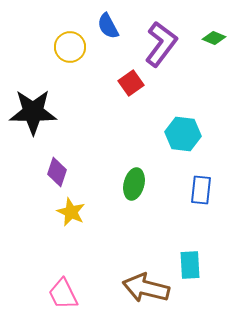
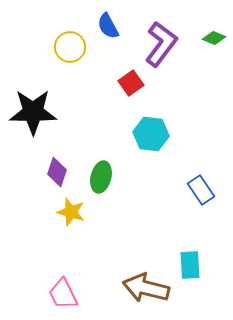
cyan hexagon: moved 32 px left
green ellipse: moved 33 px left, 7 px up
blue rectangle: rotated 40 degrees counterclockwise
yellow star: rotated 8 degrees counterclockwise
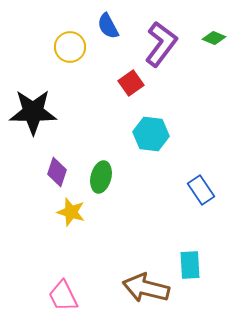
pink trapezoid: moved 2 px down
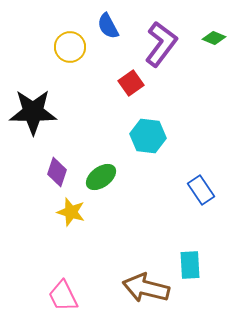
cyan hexagon: moved 3 px left, 2 px down
green ellipse: rotated 40 degrees clockwise
